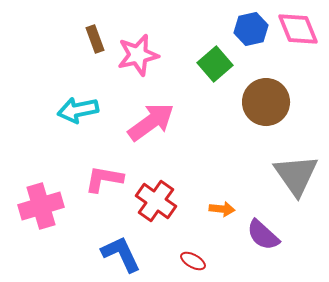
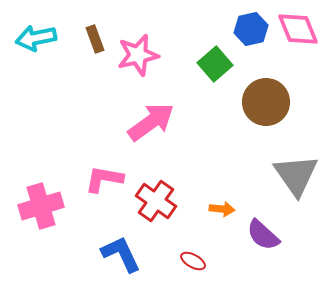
cyan arrow: moved 42 px left, 72 px up
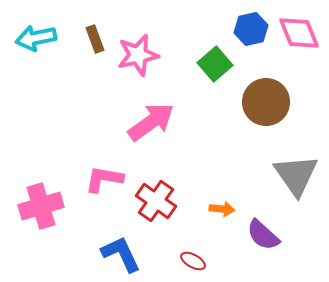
pink diamond: moved 1 px right, 4 px down
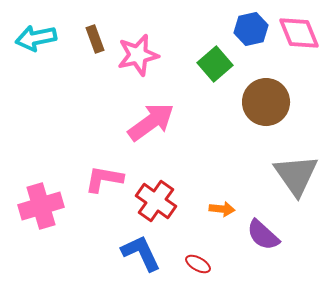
blue L-shape: moved 20 px right, 1 px up
red ellipse: moved 5 px right, 3 px down
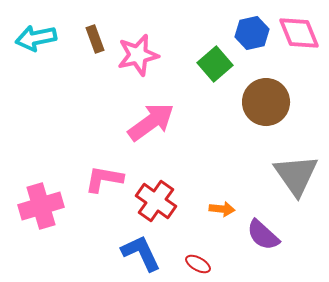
blue hexagon: moved 1 px right, 4 px down
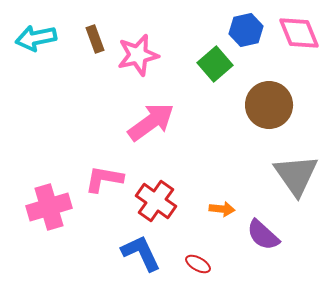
blue hexagon: moved 6 px left, 3 px up
brown circle: moved 3 px right, 3 px down
pink cross: moved 8 px right, 1 px down
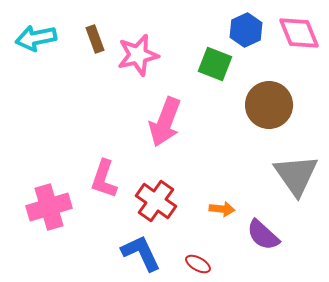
blue hexagon: rotated 12 degrees counterclockwise
green square: rotated 28 degrees counterclockwise
pink arrow: moved 14 px right; rotated 147 degrees clockwise
pink L-shape: rotated 81 degrees counterclockwise
